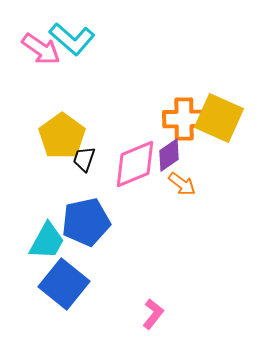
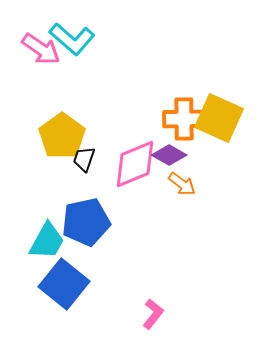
purple diamond: rotated 64 degrees clockwise
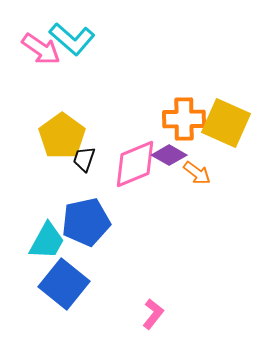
yellow square: moved 7 px right, 5 px down
orange arrow: moved 15 px right, 11 px up
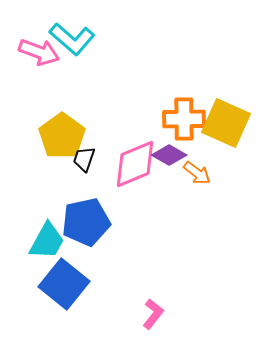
pink arrow: moved 2 px left, 3 px down; rotated 15 degrees counterclockwise
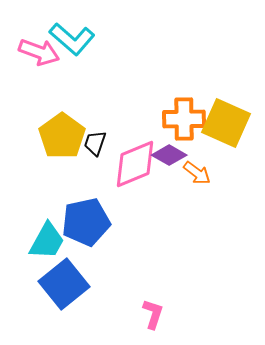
black trapezoid: moved 11 px right, 16 px up
blue square: rotated 12 degrees clockwise
pink L-shape: rotated 20 degrees counterclockwise
